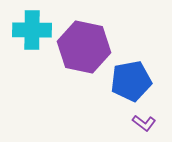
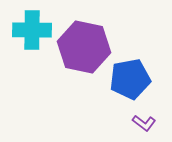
blue pentagon: moved 1 px left, 2 px up
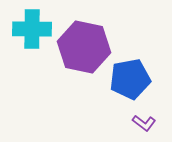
cyan cross: moved 1 px up
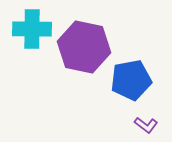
blue pentagon: moved 1 px right, 1 px down
purple L-shape: moved 2 px right, 2 px down
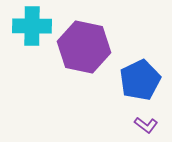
cyan cross: moved 3 px up
blue pentagon: moved 9 px right; rotated 15 degrees counterclockwise
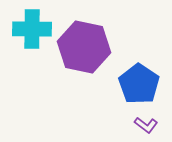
cyan cross: moved 3 px down
blue pentagon: moved 1 px left, 4 px down; rotated 12 degrees counterclockwise
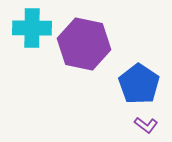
cyan cross: moved 1 px up
purple hexagon: moved 3 px up
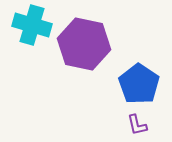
cyan cross: moved 3 px up; rotated 15 degrees clockwise
purple L-shape: moved 9 px left; rotated 40 degrees clockwise
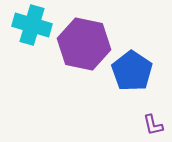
blue pentagon: moved 7 px left, 13 px up
purple L-shape: moved 16 px right
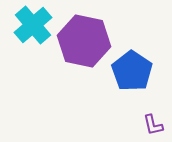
cyan cross: moved 1 px right; rotated 33 degrees clockwise
purple hexagon: moved 3 px up
